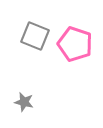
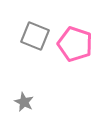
gray star: rotated 12 degrees clockwise
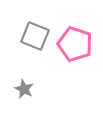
gray star: moved 13 px up
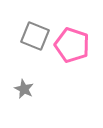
pink pentagon: moved 3 px left, 1 px down
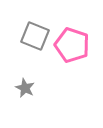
gray star: moved 1 px right, 1 px up
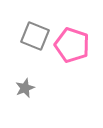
gray star: rotated 24 degrees clockwise
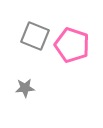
gray star: rotated 18 degrees clockwise
